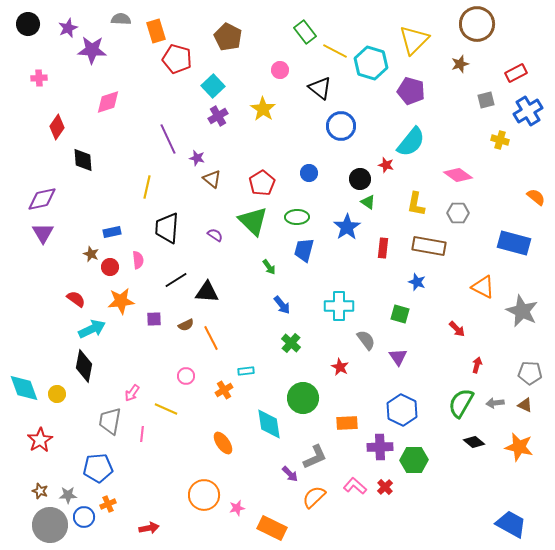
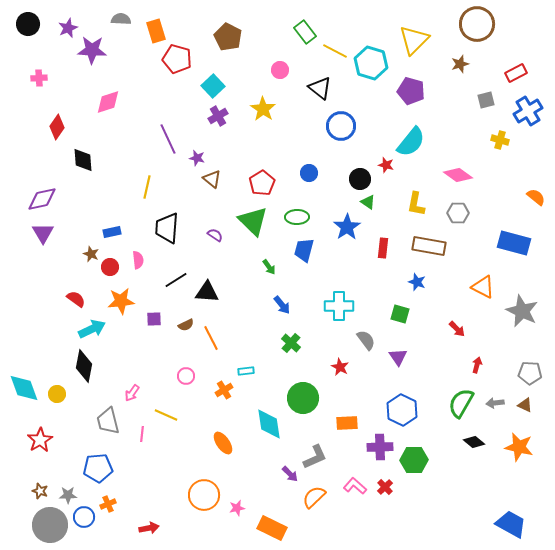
yellow line at (166, 409): moved 6 px down
gray trapezoid at (110, 421): moved 2 px left; rotated 24 degrees counterclockwise
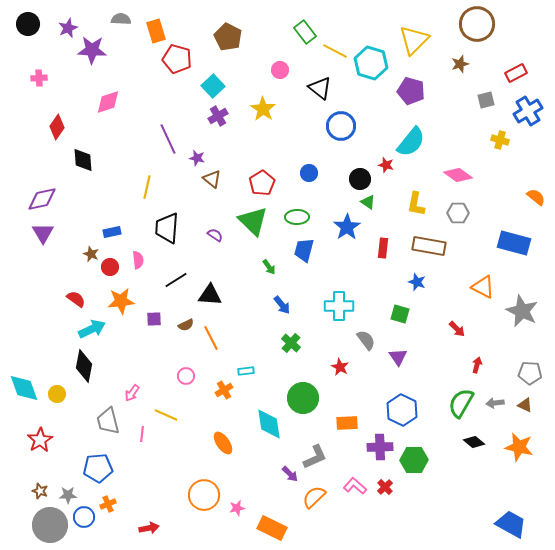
black triangle at (207, 292): moved 3 px right, 3 px down
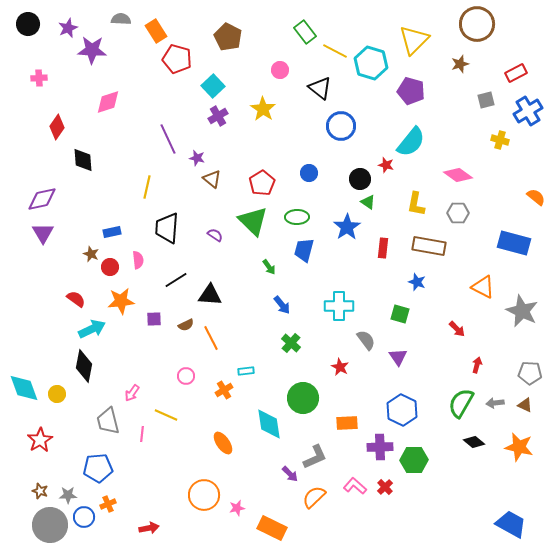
orange rectangle at (156, 31): rotated 15 degrees counterclockwise
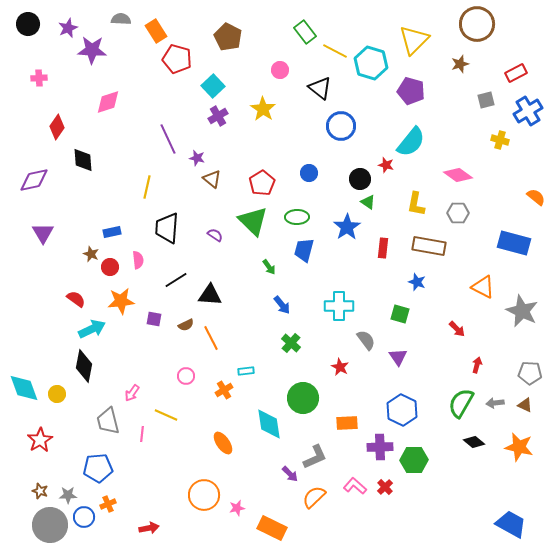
purple diamond at (42, 199): moved 8 px left, 19 px up
purple square at (154, 319): rotated 14 degrees clockwise
